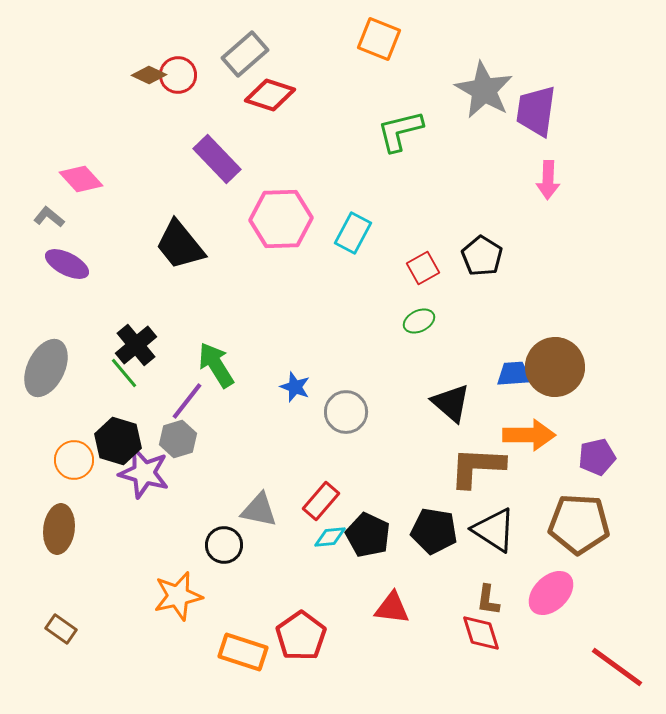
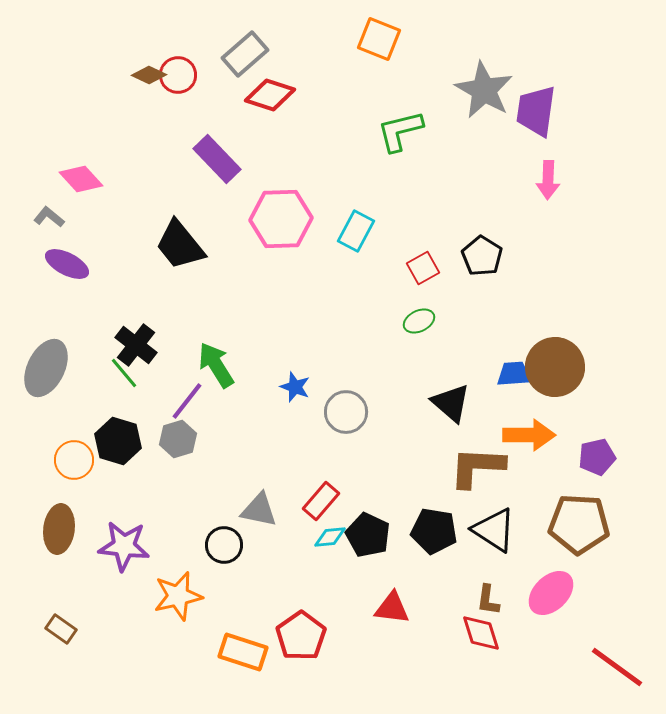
cyan rectangle at (353, 233): moved 3 px right, 2 px up
black cross at (136, 345): rotated 12 degrees counterclockwise
purple star at (144, 473): moved 20 px left, 73 px down; rotated 9 degrees counterclockwise
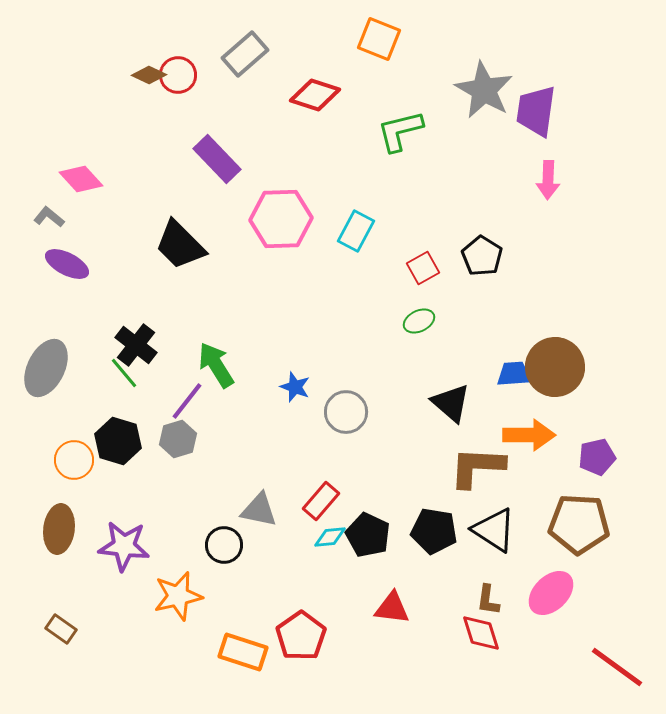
red diamond at (270, 95): moved 45 px right
black trapezoid at (180, 245): rotated 6 degrees counterclockwise
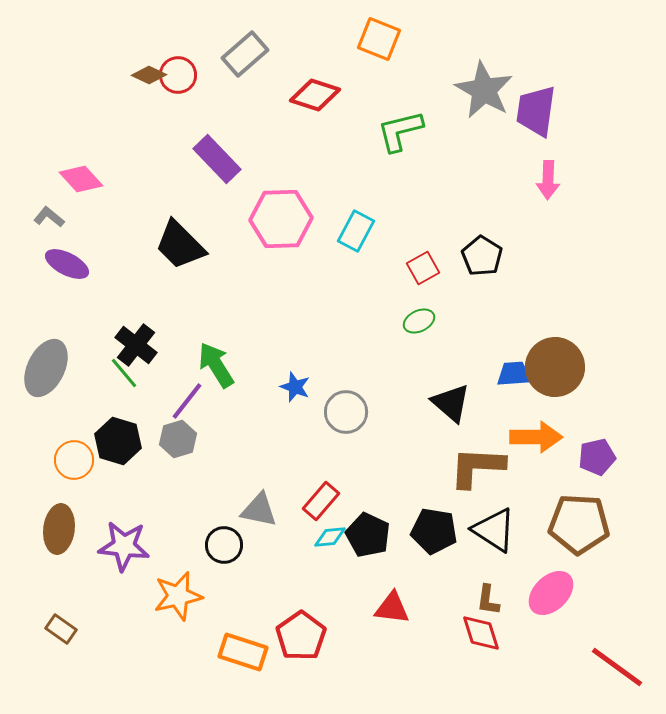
orange arrow at (529, 435): moved 7 px right, 2 px down
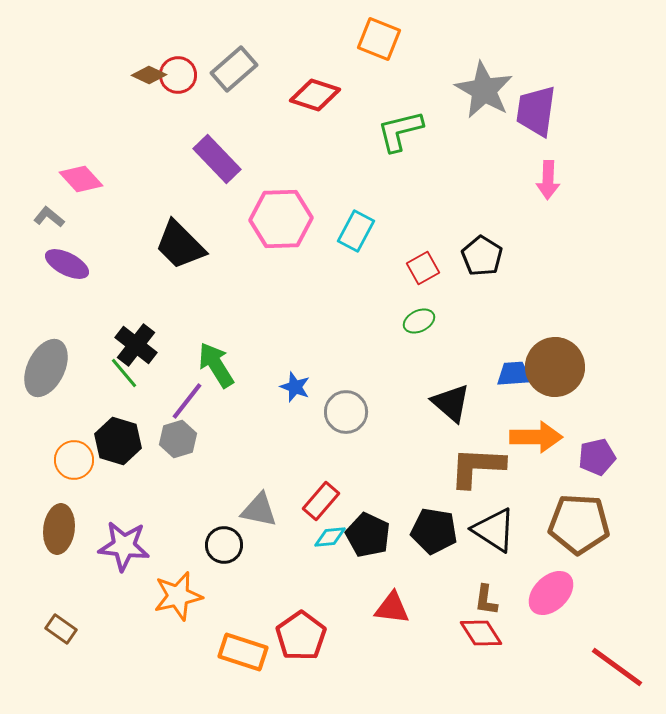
gray rectangle at (245, 54): moved 11 px left, 15 px down
brown L-shape at (488, 600): moved 2 px left
red diamond at (481, 633): rotated 15 degrees counterclockwise
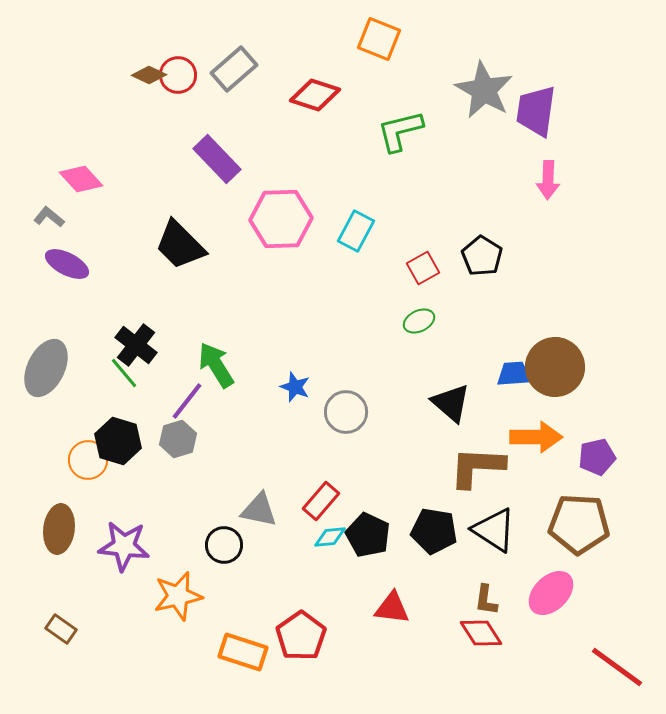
orange circle at (74, 460): moved 14 px right
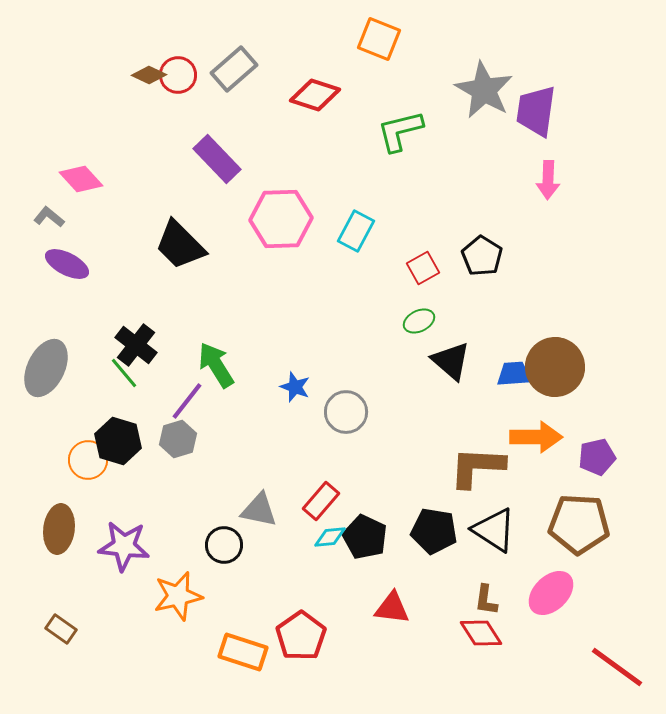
black triangle at (451, 403): moved 42 px up
black pentagon at (368, 535): moved 3 px left, 2 px down
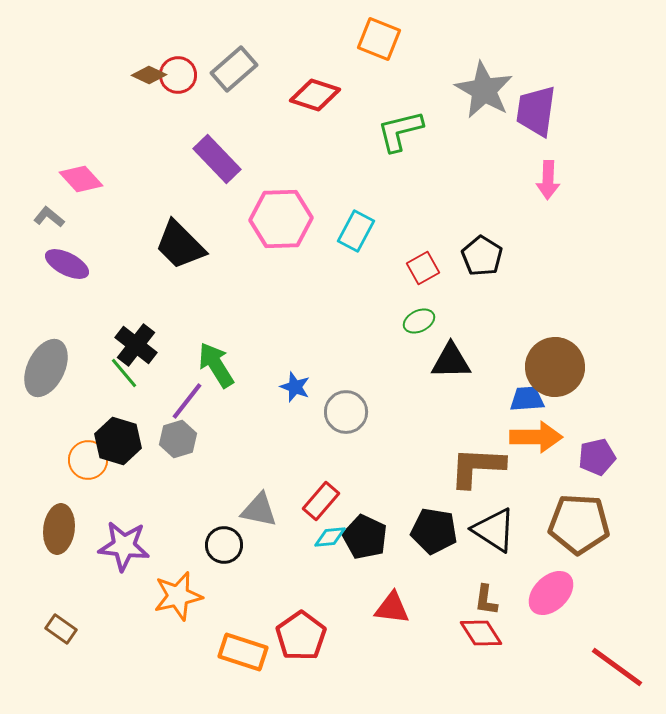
black triangle at (451, 361): rotated 42 degrees counterclockwise
blue trapezoid at (514, 374): moved 13 px right, 25 px down
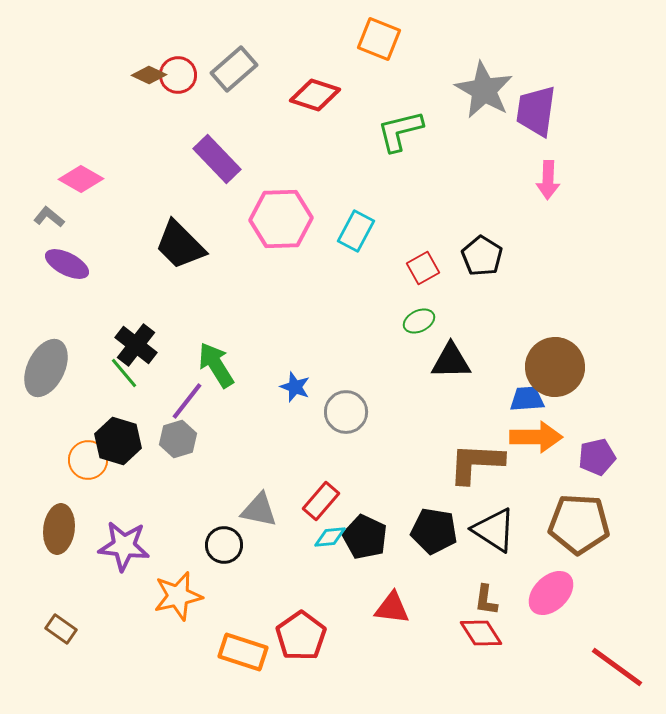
pink diamond at (81, 179): rotated 18 degrees counterclockwise
brown L-shape at (477, 467): moved 1 px left, 4 px up
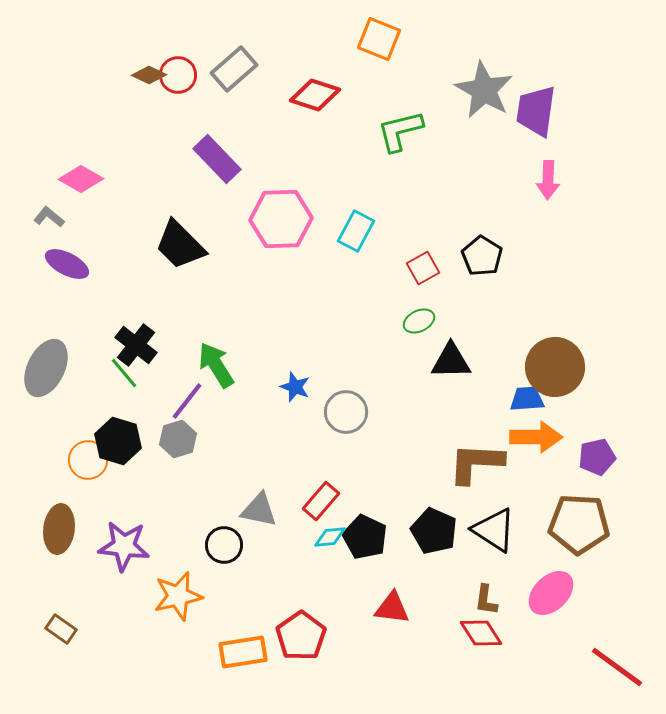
black pentagon at (434, 531): rotated 15 degrees clockwise
orange rectangle at (243, 652): rotated 27 degrees counterclockwise
